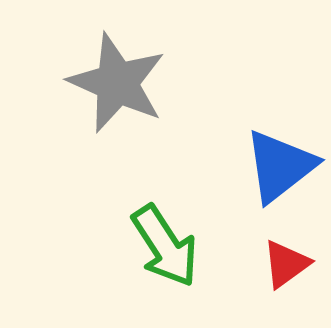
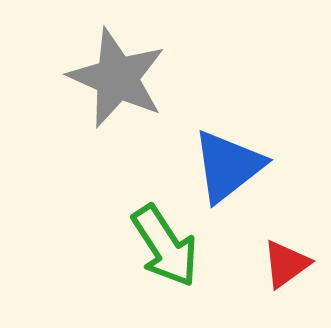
gray star: moved 5 px up
blue triangle: moved 52 px left
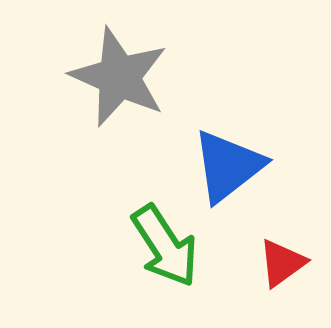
gray star: moved 2 px right, 1 px up
red triangle: moved 4 px left, 1 px up
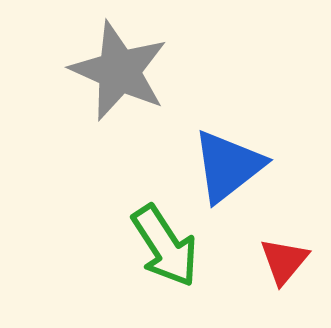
gray star: moved 6 px up
red triangle: moved 2 px right, 2 px up; rotated 14 degrees counterclockwise
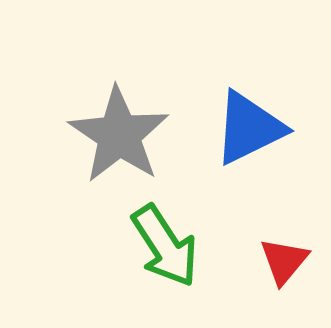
gray star: moved 64 px down; rotated 10 degrees clockwise
blue triangle: moved 21 px right, 38 px up; rotated 12 degrees clockwise
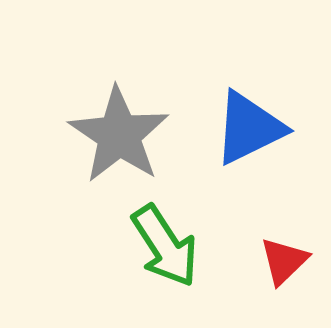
red triangle: rotated 6 degrees clockwise
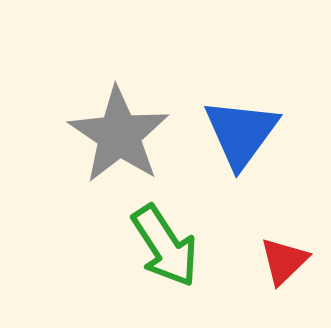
blue triangle: moved 8 px left, 5 px down; rotated 28 degrees counterclockwise
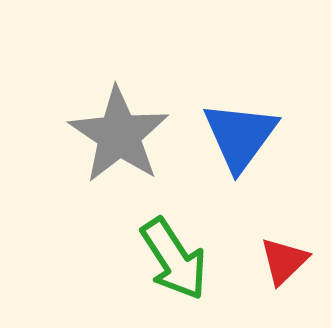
blue triangle: moved 1 px left, 3 px down
green arrow: moved 9 px right, 13 px down
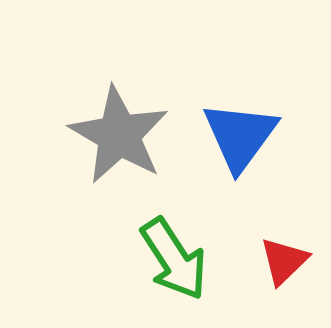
gray star: rotated 4 degrees counterclockwise
